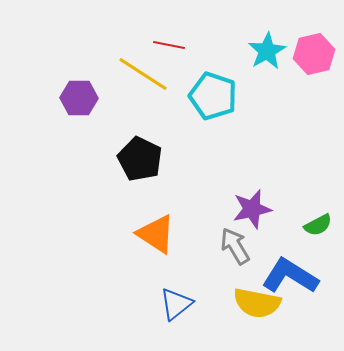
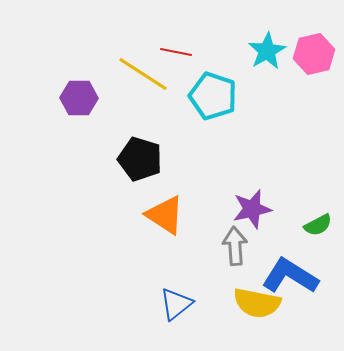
red line: moved 7 px right, 7 px down
black pentagon: rotated 9 degrees counterclockwise
orange triangle: moved 9 px right, 19 px up
gray arrow: rotated 27 degrees clockwise
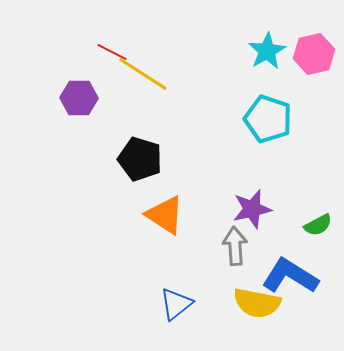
red line: moved 64 px left; rotated 16 degrees clockwise
cyan pentagon: moved 55 px right, 23 px down
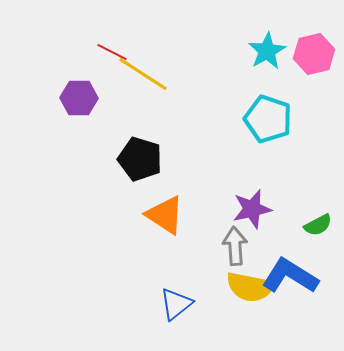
yellow semicircle: moved 7 px left, 16 px up
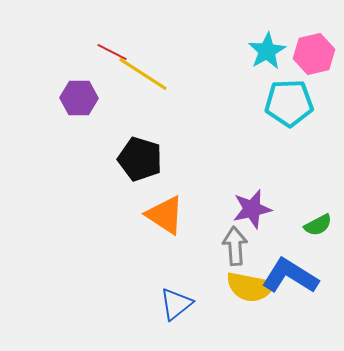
cyan pentagon: moved 21 px right, 16 px up; rotated 21 degrees counterclockwise
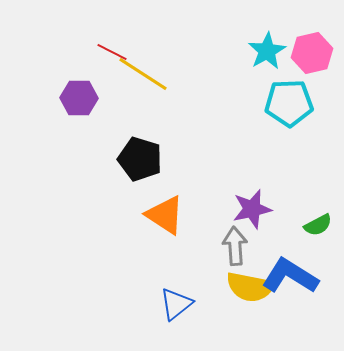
pink hexagon: moved 2 px left, 1 px up
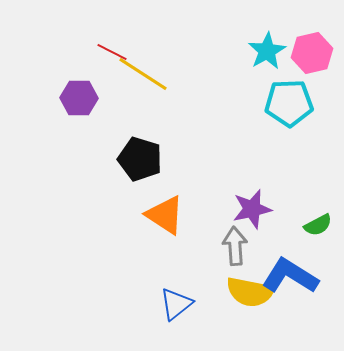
yellow semicircle: moved 5 px down
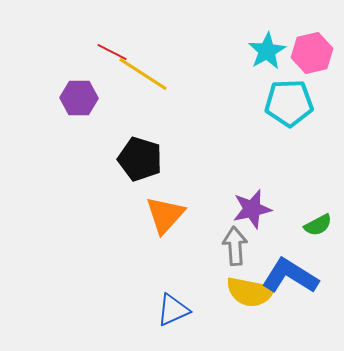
orange triangle: rotated 39 degrees clockwise
blue triangle: moved 3 px left, 6 px down; rotated 15 degrees clockwise
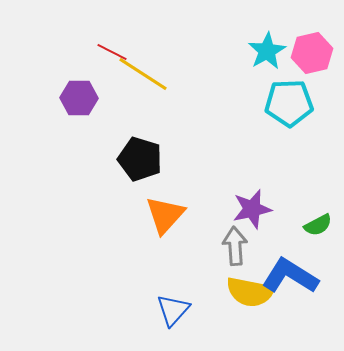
blue triangle: rotated 24 degrees counterclockwise
